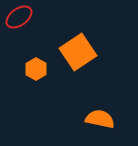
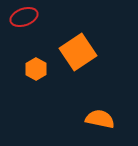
red ellipse: moved 5 px right; rotated 16 degrees clockwise
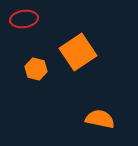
red ellipse: moved 2 px down; rotated 12 degrees clockwise
orange hexagon: rotated 15 degrees counterclockwise
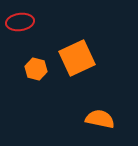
red ellipse: moved 4 px left, 3 px down
orange square: moved 1 px left, 6 px down; rotated 9 degrees clockwise
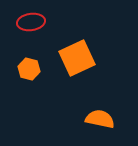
red ellipse: moved 11 px right
orange hexagon: moved 7 px left
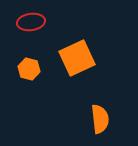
orange semicircle: rotated 72 degrees clockwise
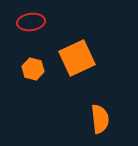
orange hexagon: moved 4 px right
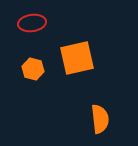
red ellipse: moved 1 px right, 1 px down
orange square: rotated 12 degrees clockwise
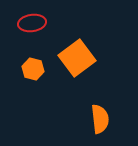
orange square: rotated 24 degrees counterclockwise
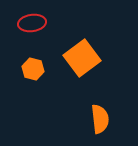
orange square: moved 5 px right
